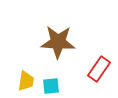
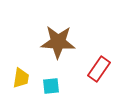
yellow trapezoid: moved 5 px left, 3 px up
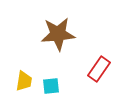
brown star: moved 8 px up; rotated 8 degrees counterclockwise
yellow trapezoid: moved 3 px right, 3 px down
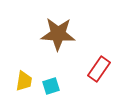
brown star: rotated 8 degrees clockwise
cyan square: rotated 12 degrees counterclockwise
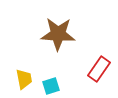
yellow trapezoid: moved 2 px up; rotated 20 degrees counterclockwise
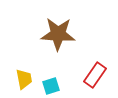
red rectangle: moved 4 px left, 6 px down
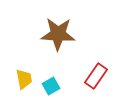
red rectangle: moved 1 px right, 1 px down
cyan square: rotated 12 degrees counterclockwise
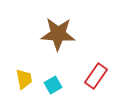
cyan square: moved 2 px right, 1 px up
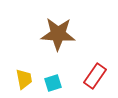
red rectangle: moved 1 px left
cyan square: moved 2 px up; rotated 12 degrees clockwise
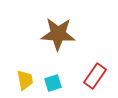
yellow trapezoid: moved 1 px right, 1 px down
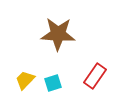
yellow trapezoid: rotated 125 degrees counterclockwise
